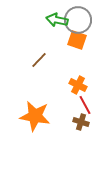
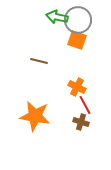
green arrow: moved 3 px up
brown line: moved 1 px down; rotated 60 degrees clockwise
orange cross: moved 1 px left, 2 px down
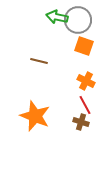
orange square: moved 7 px right, 6 px down
orange cross: moved 9 px right, 6 px up
orange star: rotated 12 degrees clockwise
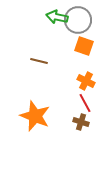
red line: moved 2 px up
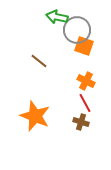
gray circle: moved 1 px left, 10 px down
brown line: rotated 24 degrees clockwise
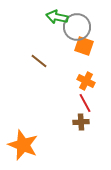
gray circle: moved 3 px up
orange star: moved 12 px left, 29 px down
brown cross: rotated 21 degrees counterclockwise
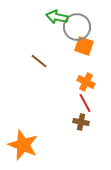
orange cross: moved 1 px down
brown cross: rotated 14 degrees clockwise
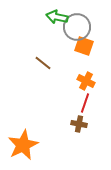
brown line: moved 4 px right, 2 px down
orange cross: moved 1 px up
red line: rotated 48 degrees clockwise
brown cross: moved 2 px left, 2 px down
orange star: rotated 24 degrees clockwise
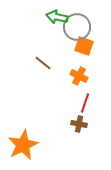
orange cross: moved 7 px left, 5 px up
